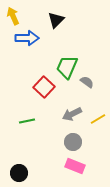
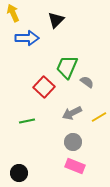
yellow arrow: moved 3 px up
gray arrow: moved 1 px up
yellow line: moved 1 px right, 2 px up
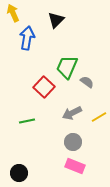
blue arrow: rotated 80 degrees counterclockwise
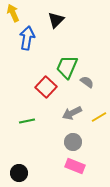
red square: moved 2 px right
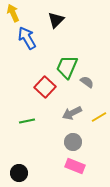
blue arrow: rotated 40 degrees counterclockwise
red square: moved 1 px left
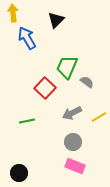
yellow arrow: rotated 18 degrees clockwise
red square: moved 1 px down
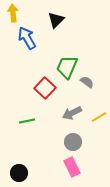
pink rectangle: moved 3 px left, 1 px down; rotated 42 degrees clockwise
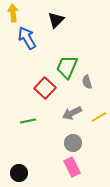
gray semicircle: rotated 144 degrees counterclockwise
green line: moved 1 px right
gray circle: moved 1 px down
